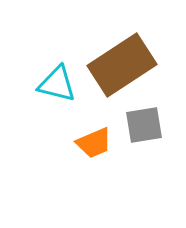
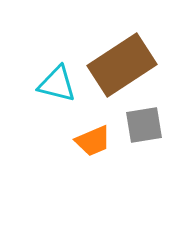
orange trapezoid: moved 1 px left, 2 px up
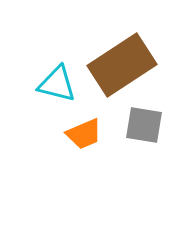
gray square: rotated 18 degrees clockwise
orange trapezoid: moved 9 px left, 7 px up
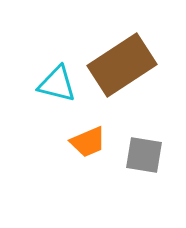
gray square: moved 30 px down
orange trapezoid: moved 4 px right, 8 px down
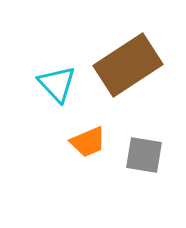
brown rectangle: moved 6 px right
cyan triangle: rotated 33 degrees clockwise
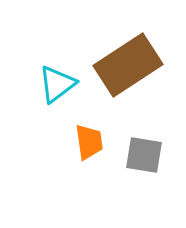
cyan triangle: rotated 36 degrees clockwise
orange trapezoid: moved 1 px right; rotated 75 degrees counterclockwise
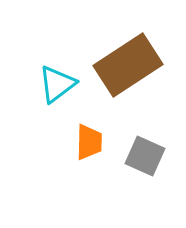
orange trapezoid: rotated 9 degrees clockwise
gray square: moved 1 px right, 1 px down; rotated 15 degrees clockwise
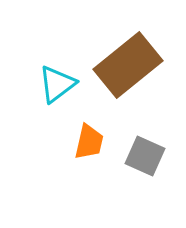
brown rectangle: rotated 6 degrees counterclockwise
orange trapezoid: rotated 12 degrees clockwise
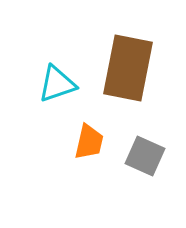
brown rectangle: moved 3 px down; rotated 40 degrees counterclockwise
cyan triangle: rotated 18 degrees clockwise
